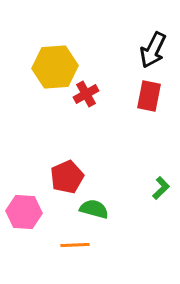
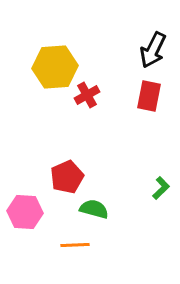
red cross: moved 1 px right, 1 px down
pink hexagon: moved 1 px right
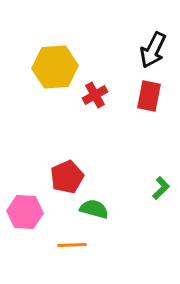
red cross: moved 8 px right
orange line: moved 3 px left
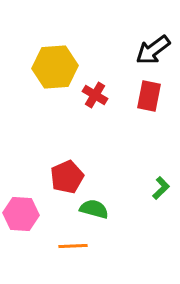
black arrow: rotated 27 degrees clockwise
red cross: rotated 30 degrees counterclockwise
pink hexagon: moved 4 px left, 2 px down
orange line: moved 1 px right, 1 px down
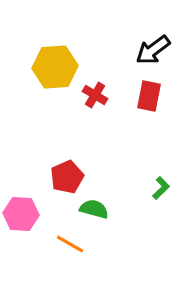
orange line: moved 3 px left, 2 px up; rotated 32 degrees clockwise
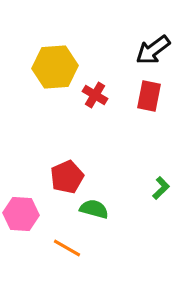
orange line: moved 3 px left, 4 px down
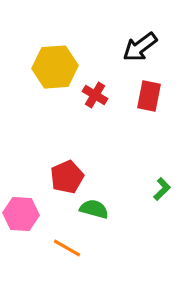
black arrow: moved 13 px left, 3 px up
green L-shape: moved 1 px right, 1 px down
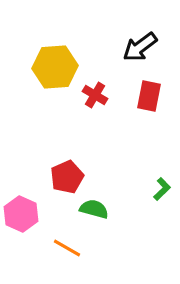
pink hexagon: rotated 20 degrees clockwise
